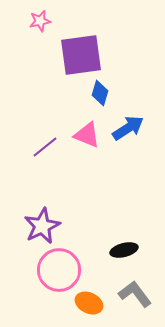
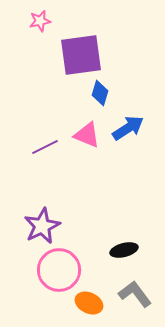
purple line: rotated 12 degrees clockwise
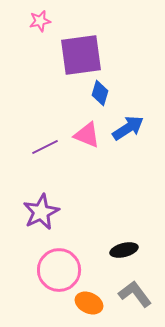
purple star: moved 1 px left, 14 px up
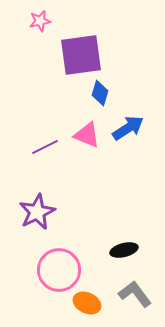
purple star: moved 4 px left
orange ellipse: moved 2 px left
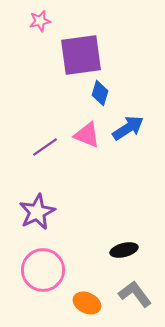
purple line: rotated 8 degrees counterclockwise
pink circle: moved 16 px left
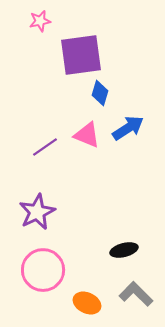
gray L-shape: moved 1 px right; rotated 8 degrees counterclockwise
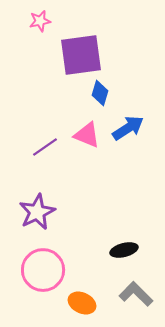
orange ellipse: moved 5 px left
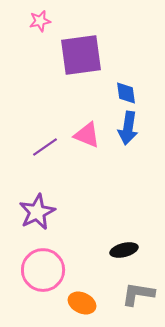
blue diamond: moved 26 px right; rotated 25 degrees counterclockwise
blue arrow: rotated 132 degrees clockwise
gray L-shape: moved 2 px right; rotated 36 degrees counterclockwise
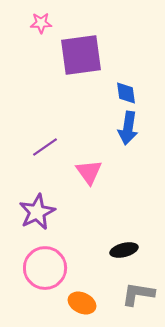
pink star: moved 1 px right, 2 px down; rotated 10 degrees clockwise
pink triangle: moved 2 px right, 37 px down; rotated 32 degrees clockwise
pink circle: moved 2 px right, 2 px up
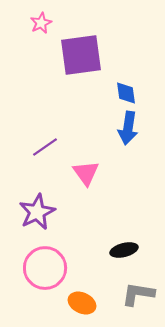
pink star: rotated 25 degrees counterclockwise
pink triangle: moved 3 px left, 1 px down
